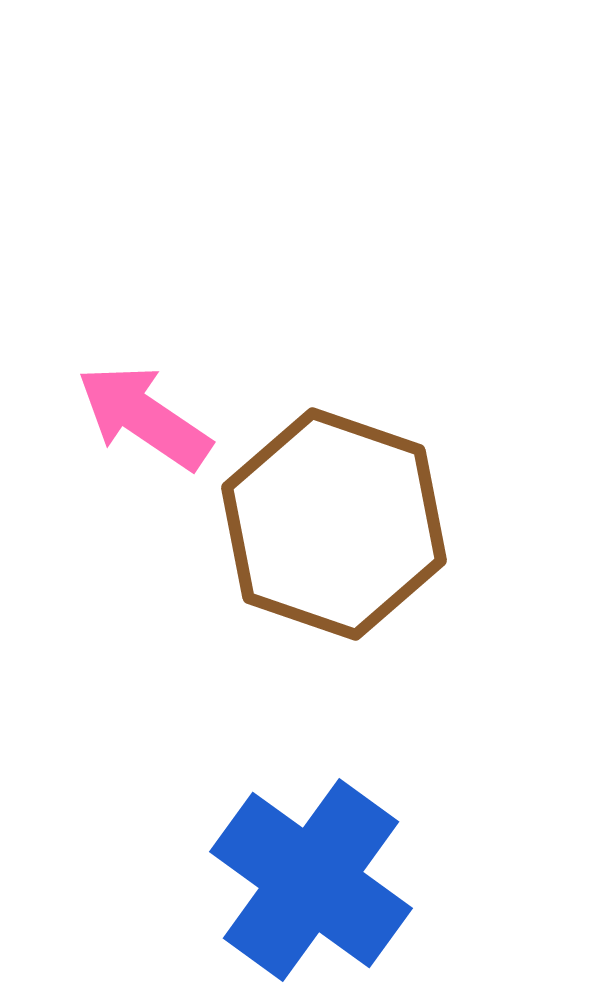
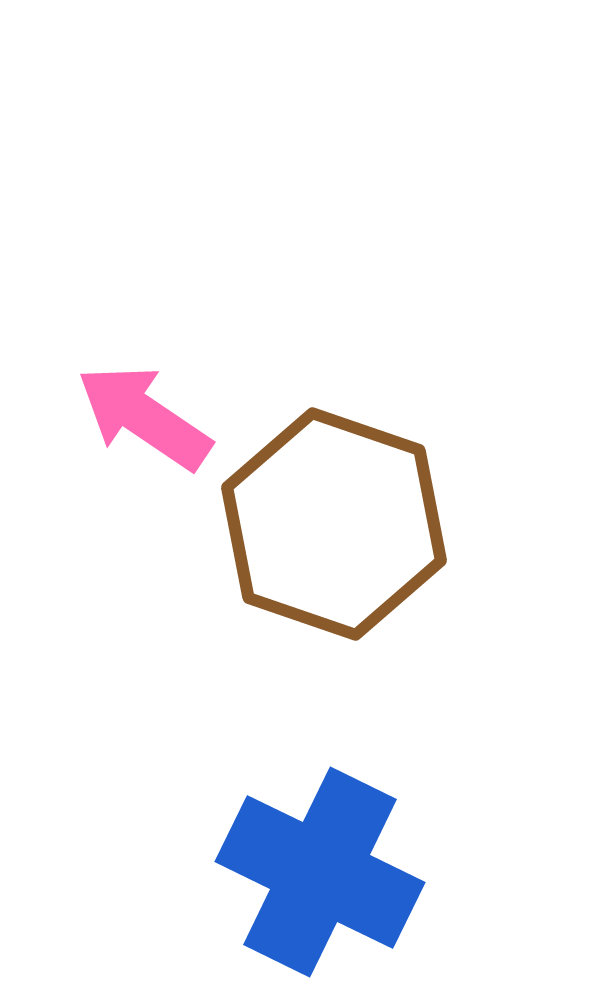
blue cross: moved 9 px right, 8 px up; rotated 10 degrees counterclockwise
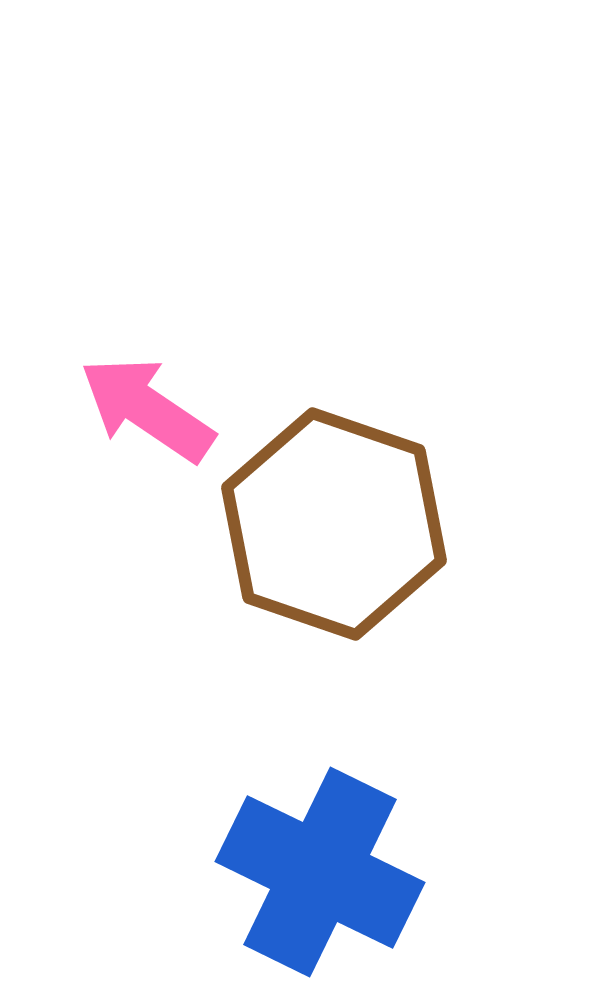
pink arrow: moved 3 px right, 8 px up
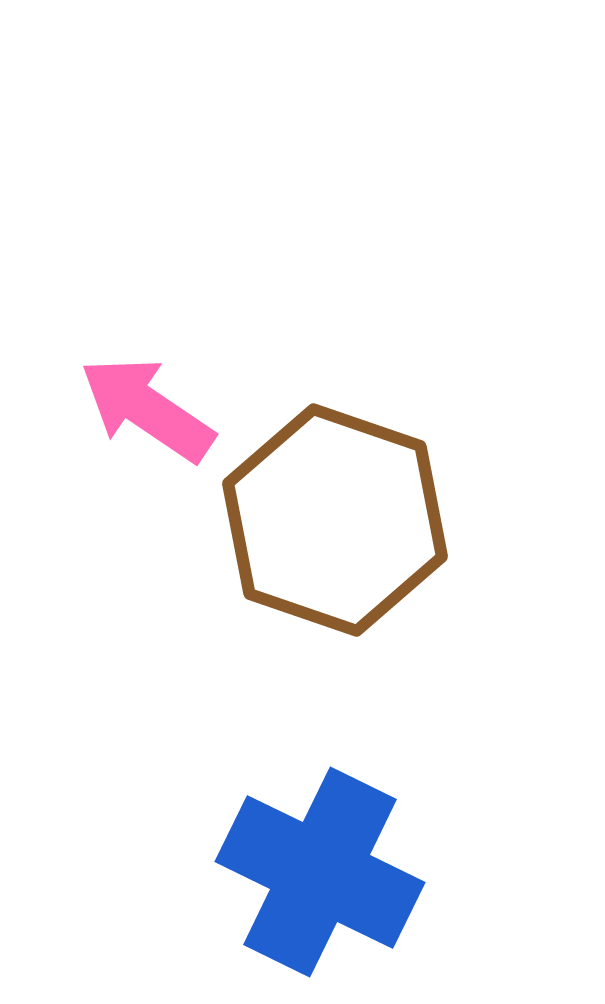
brown hexagon: moved 1 px right, 4 px up
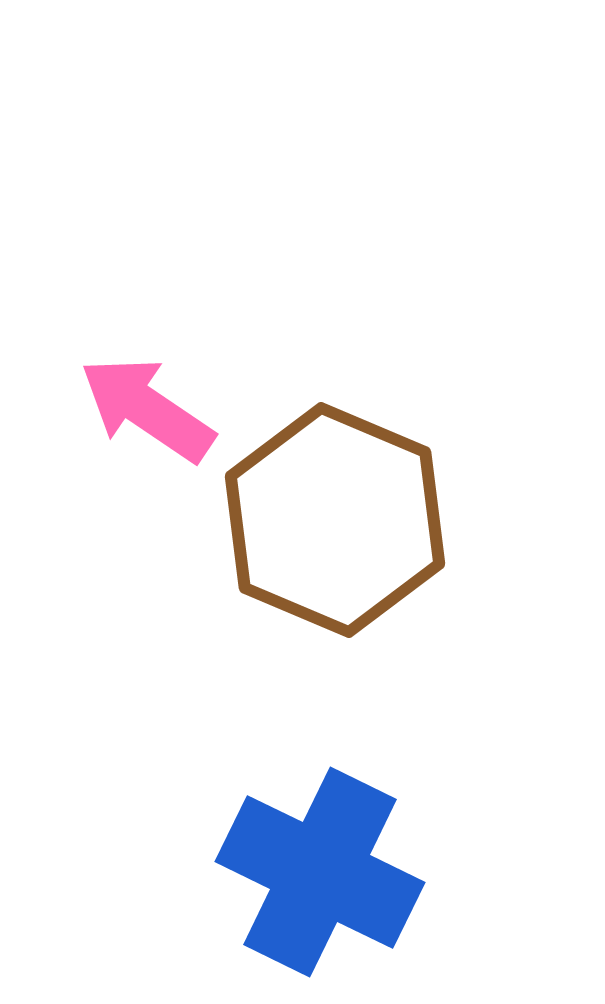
brown hexagon: rotated 4 degrees clockwise
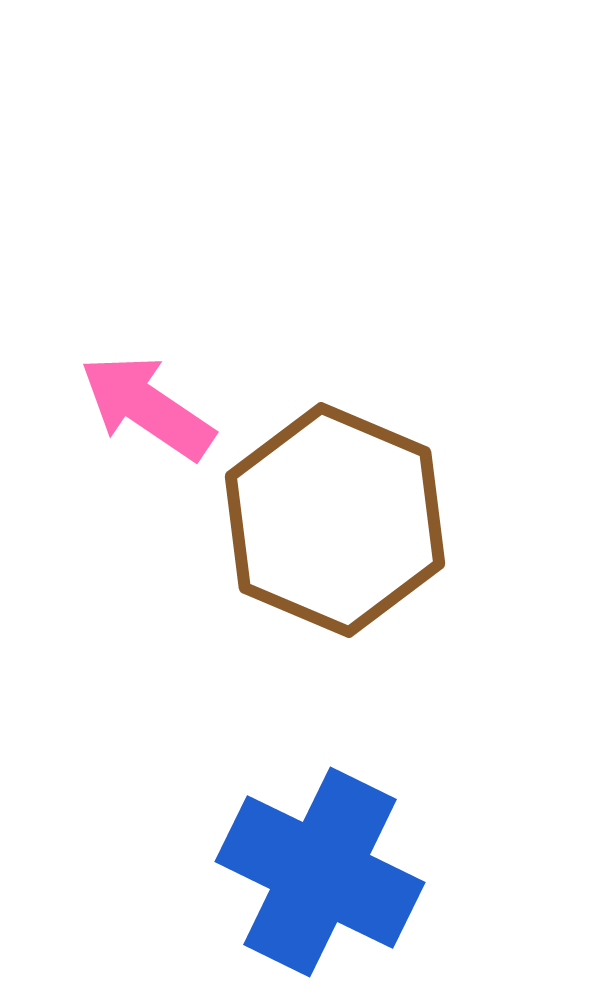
pink arrow: moved 2 px up
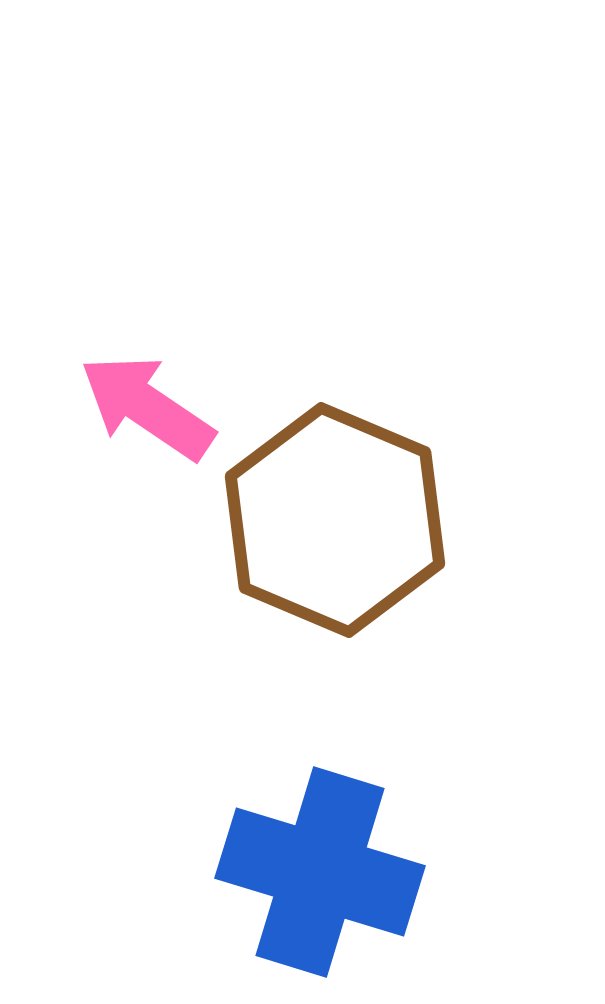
blue cross: rotated 9 degrees counterclockwise
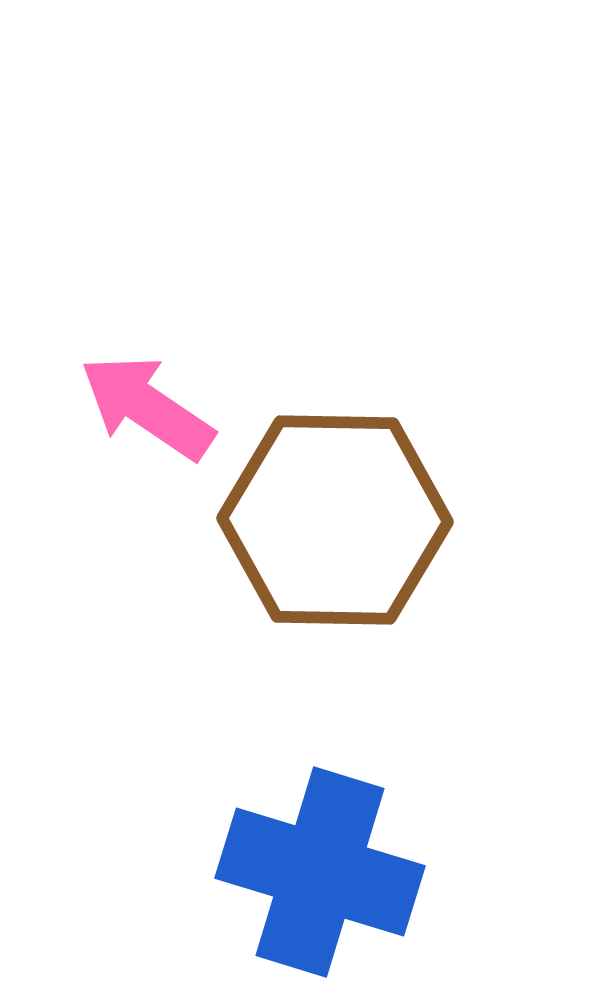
brown hexagon: rotated 22 degrees counterclockwise
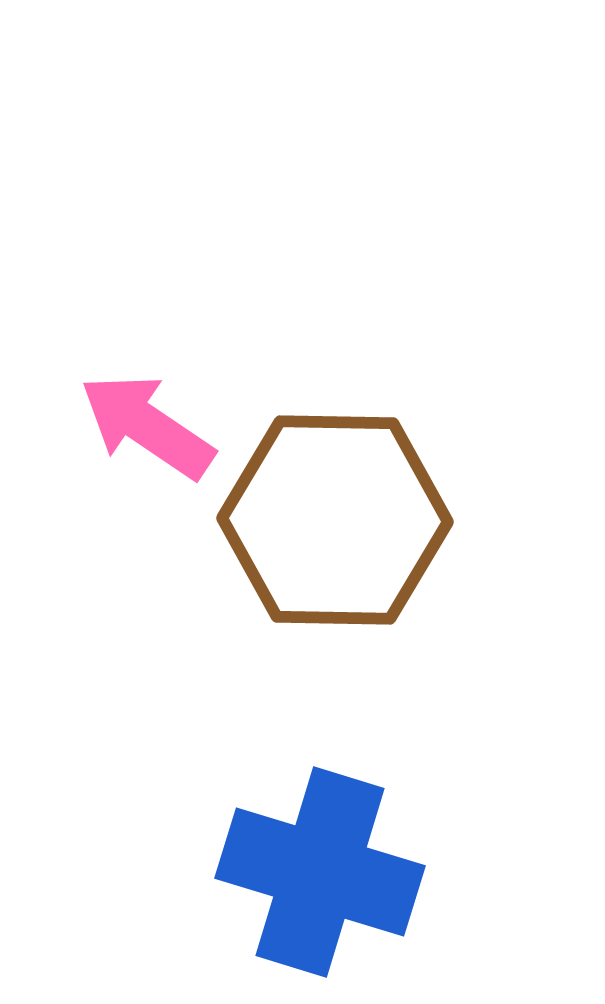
pink arrow: moved 19 px down
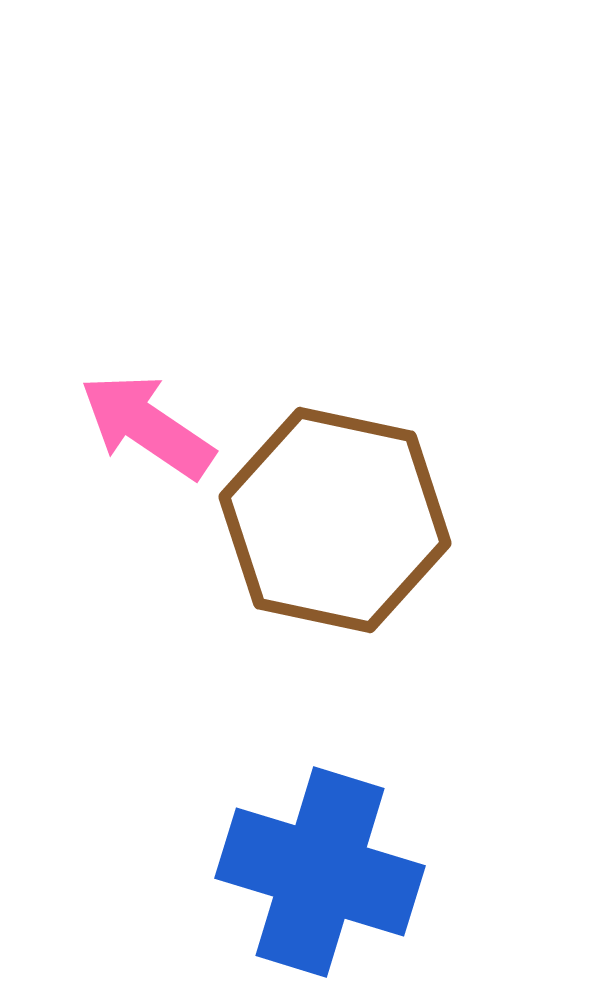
brown hexagon: rotated 11 degrees clockwise
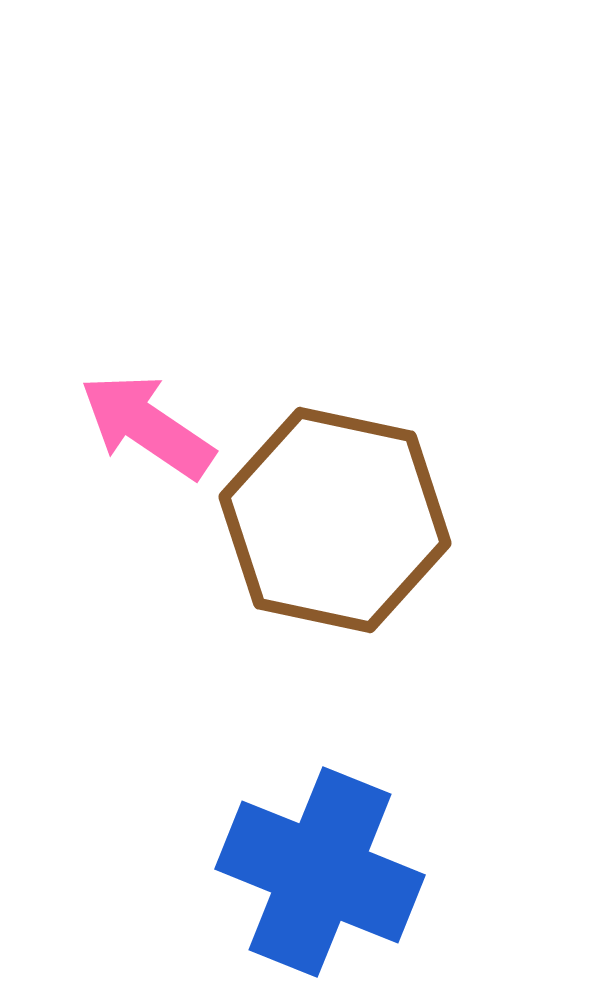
blue cross: rotated 5 degrees clockwise
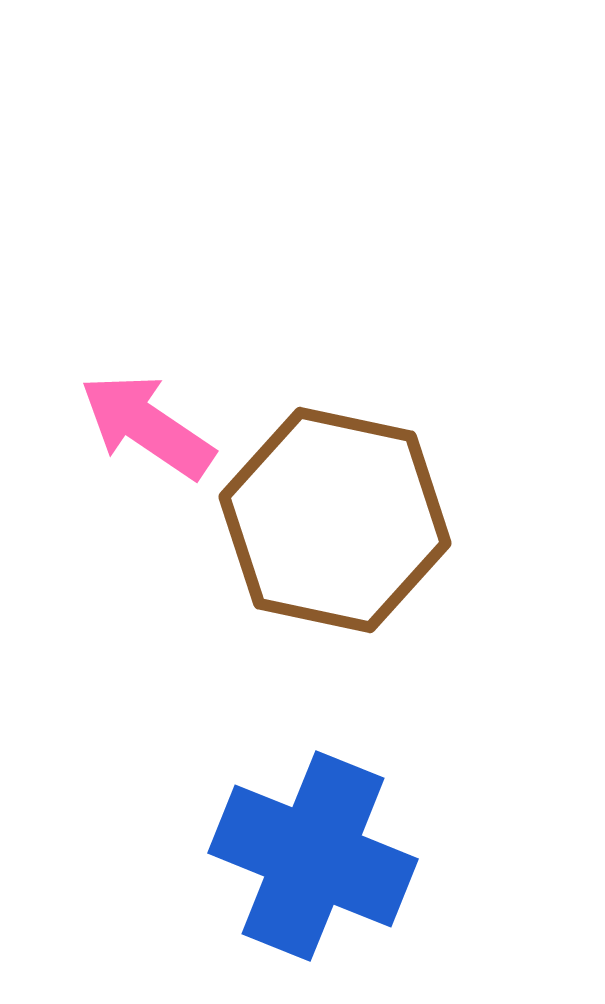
blue cross: moved 7 px left, 16 px up
